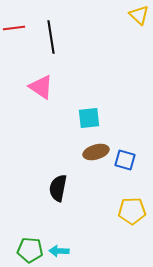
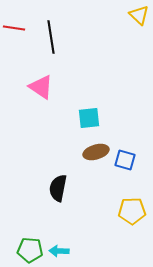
red line: rotated 15 degrees clockwise
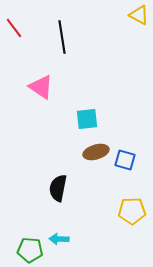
yellow triangle: rotated 15 degrees counterclockwise
red line: rotated 45 degrees clockwise
black line: moved 11 px right
cyan square: moved 2 px left, 1 px down
cyan arrow: moved 12 px up
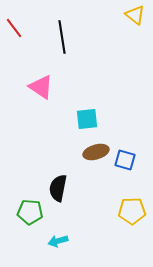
yellow triangle: moved 4 px left; rotated 10 degrees clockwise
cyan arrow: moved 1 px left, 2 px down; rotated 18 degrees counterclockwise
green pentagon: moved 38 px up
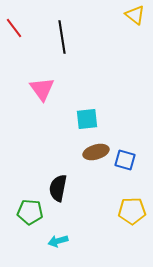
pink triangle: moved 1 px right, 2 px down; rotated 20 degrees clockwise
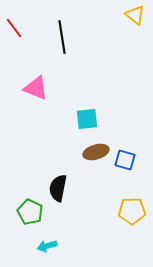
pink triangle: moved 6 px left, 1 px up; rotated 32 degrees counterclockwise
green pentagon: rotated 20 degrees clockwise
cyan arrow: moved 11 px left, 5 px down
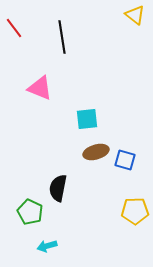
pink triangle: moved 4 px right
yellow pentagon: moved 3 px right
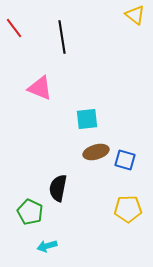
yellow pentagon: moved 7 px left, 2 px up
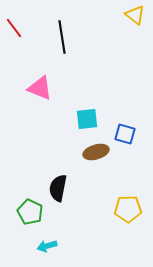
blue square: moved 26 px up
